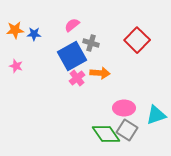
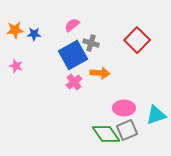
blue square: moved 1 px right, 1 px up
pink cross: moved 3 px left, 4 px down
gray square: rotated 35 degrees clockwise
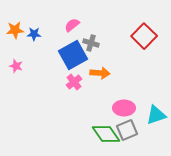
red square: moved 7 px right, 4 px up
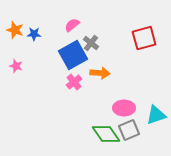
orange star: rotated 24 degrees clockwise
red square: moved 2 px down; rotated 30 degrees clockwise
gray cross: rotated 21 degrees clockwise
gray square: moved 2 px right
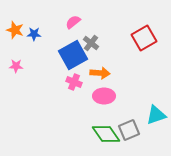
pink semicircle: moved 1 px right, 3 px up
red square: rotated 15 degrees counterclockwise
pink star: rotated 16 degrees counterclockwise
pink cross: rotated 28 degrees counterclockwise
pink ellipse: moved 20 px left, 12 px up
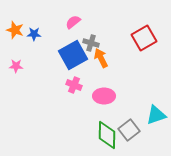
gray cross: rotated 21 degrees counterclockwise
orange arrow: moved 1 px right, 15 px up; rotated 120 degrees counterclockwise
pink cross: moved 3 px down
gray square: rotated 15 degrees counterclockwise
green diamond: moved 1 px right, 1 px down; rotated 36 degrees clockwise
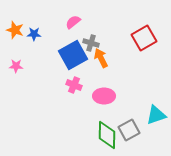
gray square: rotated 10 degrees clockwise
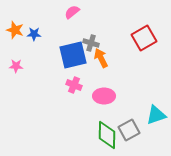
pink semicircle: moved 1 px left, 10 px up
blue square: rotated 16 degrees clockwise
